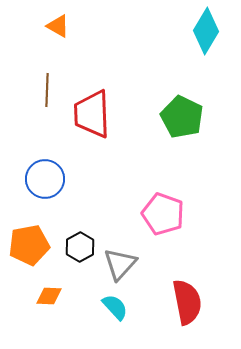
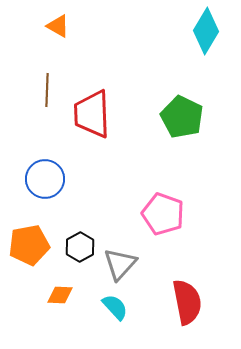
orange diamond: moved 11 px right, 1 px up
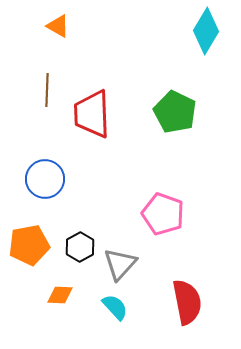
green pentagon: moved 7 px left, 5 px up
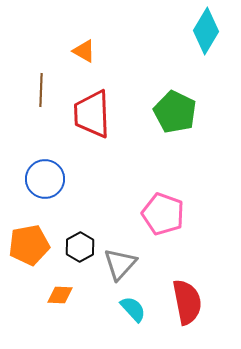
orange triangle: moved 26 px right, 25 px down
brown line: moved 6 px left
cyan semicircle: moved 18 px right, 2 px down
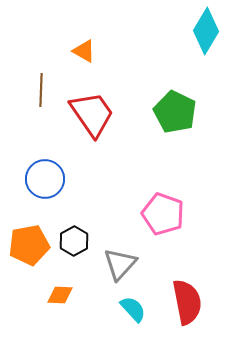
red trapezoid: rotated 147 degrees clockwise
black hexagon: moved 6 px left, 6 px up
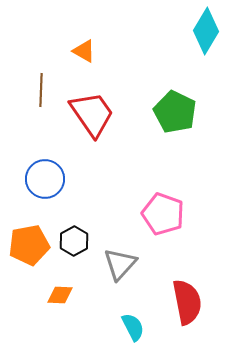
cyan semicircle: moved 18 px down; rotated 16 degrees clockwise
